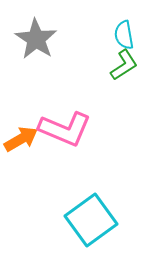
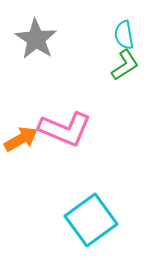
green L-shape: moved 1 px right
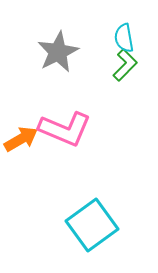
cyan semicircle: moved 3 px down
gray star: moved 22 px right, 13 px down; rotated 12 degrees clockwise
green L-shape: rotated 12 degrees counterclockwise
cyan square: moved 1 px right, 5 px down
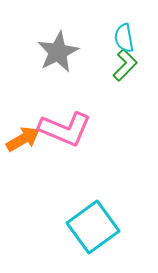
orange arrow: moved 2 px right
cyan square: moved 1 px right, 2 px down
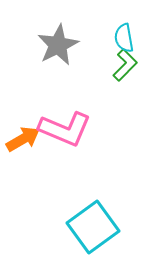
gray star: moved 7 px up
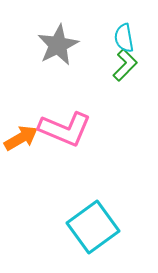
orange arrow: moved 2 px left, 1 px up
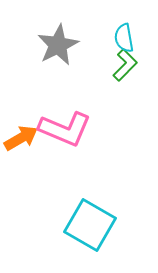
cyan square: moved 3 px left, 2 px up; rotated 24 degrees counterclockwise
